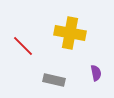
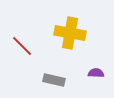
red line: moved 1 px left
purple semicircle: rotated 77 degrees counterclockwise
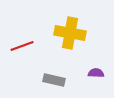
red line: rotated 65 degrees counterclockwise
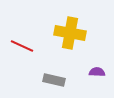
red line: rotated 45 degrees clockwise
purple semicircle: moved 1 px right, 1 px up
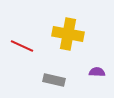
yellow cross: moved 2 px left, 1 px down
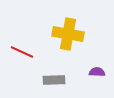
red line: moved 6 px down
gray rectangle: rotated 15 degrees counterclockwise
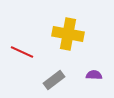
purple semicircle: moved 3 px left, 3 px down
gray rectangle: rotated 35 degrees counterclockwise
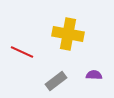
gray rectangle: moved 2 px right, 1 px down
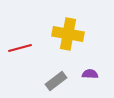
red line: moved 2 px left, 4 px up; rotated 40 degrees counterclockwise
purple semicircle: moved 4 px left, 1 px up
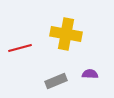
yellow cross: moved 2 px left
gray rectangle: rotated 15 degrees clockwise
